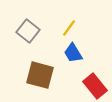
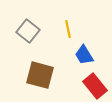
yellow line: moved 1 px left, 1 px down; rotated 48 degrees counterclockwise
blue trapezoid: moved 11 px right, 2 px down
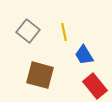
yellow line: moved 4 px left, 3 px down
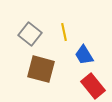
gray square: moved 2 px right, 3 px down
brown square: moved 1 px right, 6 px up
red rectangle: moved 2 px left
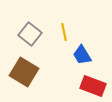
blue trapezoid: moved 2 px left
brown square: moved 17 px left, 3 px down; rotated 16 degrees clockwise
red rectangle: rotated 30 degrees counterclockwise
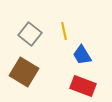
yellow line: moved 1 px up
red rectangle: moved 10 px left
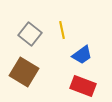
yellow line: moved 2 px left, 1 px up
blue trapezoid: rotated 95 degrees counterclockwise
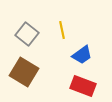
gray square: moved 3 px left
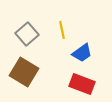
gray square: rotated 10 degrees clockwise
blue trapezoid: moved 2 px up
red rectangle: moved 1 px left, 2 px up
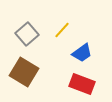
yellow line: rotated 54 degrees clockwise
